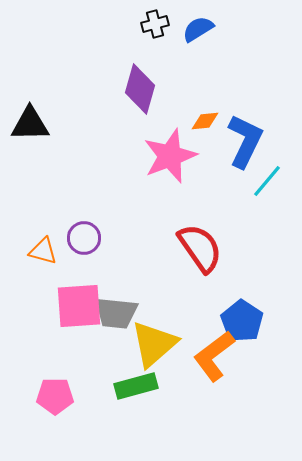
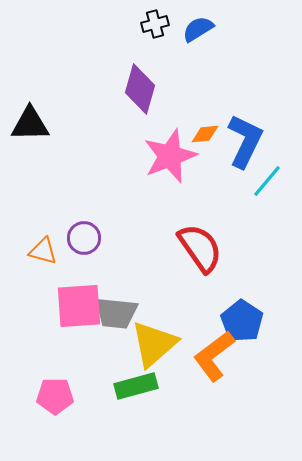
orange diamond: moved 13 px down
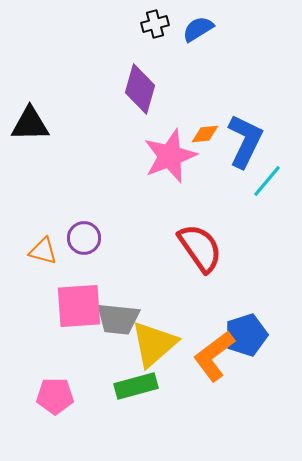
gray trapezoid: moved 2 px right, 6 px down
blue pentagon: moved 4 px right, 14 px down; rotated 21 degrees clockwise
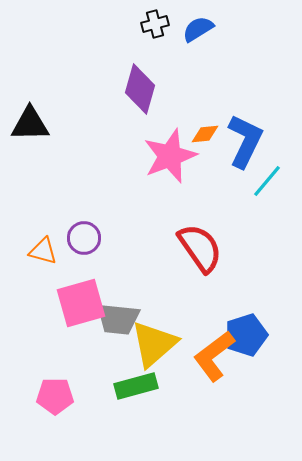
pink square: moved 2 px right, 3 px up; rotated 12 degrees counterclockwise
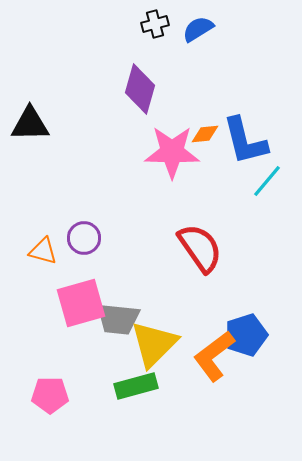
blue L-shape: rotated 140 degrees clockwise
pink star: moved 2 px right, 4 px up; rotated 22 degrees clockwise
yellow triangle: rotated 4 degrees counterclockwise
pink pentagon: moved 5 px left, 1 px up
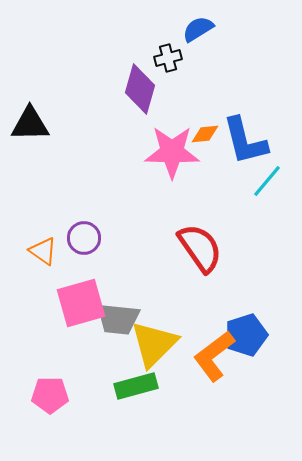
black cross: moved 13 px right, 34 px down
orange triangle: rotated 20 degrees clockwise
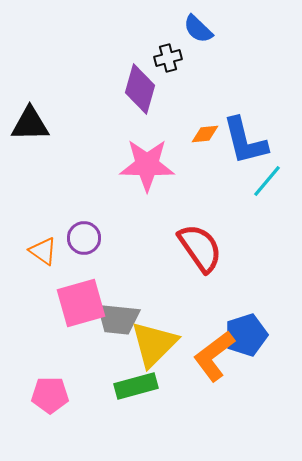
blue semicircle: rotated 104 degrees counterclockwise
pink star: moved 25 px left, 13 px down
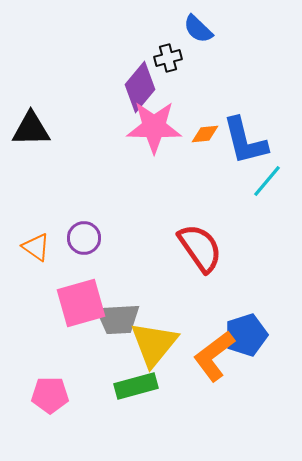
purple diamond: moved 2 px up; rotated 24 degrees clockwise
black triangle: moved 1 px right, 5 px down
pink star: moved 7 px right, 38 px up
orange triangle: moved 7 px left, 4 px up
gray trapezoid: rotated 9 degrees counterclockwise
yellow triangle: rotated 6 degrees counterclockwise
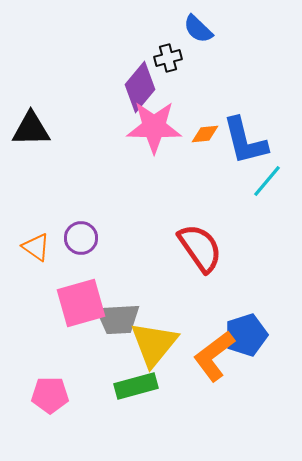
purple circle: moved 3 px left
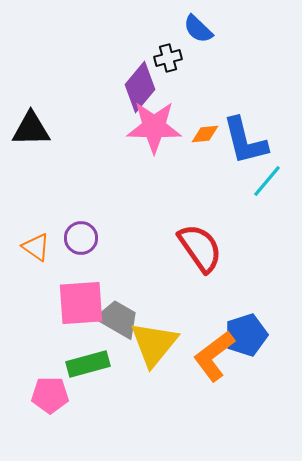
pink square: rotated 12 degrees clockwise
gray trapezoid: rotated 147 degrees counterclockwise
green rectangle: moved 48 px left, 22 px up
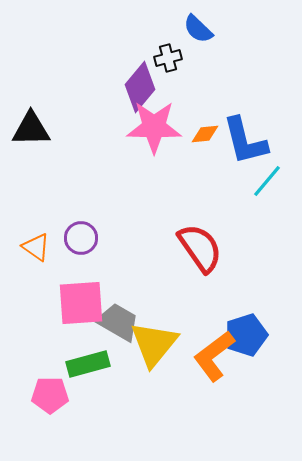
gray trapezoid: moved 3 px down
